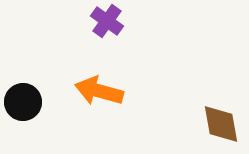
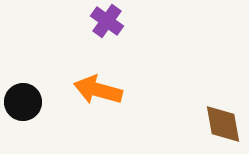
orange arrow: moved 1 px left, 1 px up
brown diamond: moved 2 px right
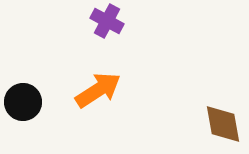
purple cross: rotated 8 degrees counterclockwise
orange arrow: rotated 132 degrees clockwise
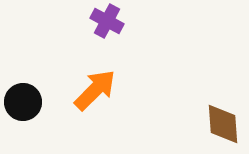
orange arrow: moved 3 px left; rotated 12 degrees counterclockwise
brown diamond: rotated 6 degrees clockwise
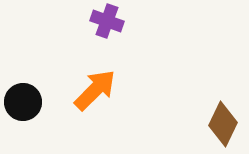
purple cross: rotated 8 degrees counterclockwise
brown diamond: rotated 30 degrees clockwise
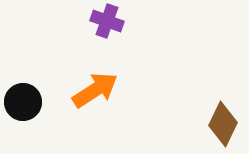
orange arrow: rotated 12 degrees clockwise
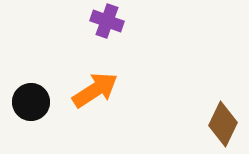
black circle: moved 8 px right
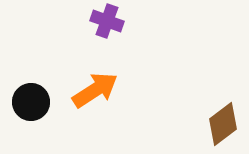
brown diamond: rotated 27 degrees clockwise
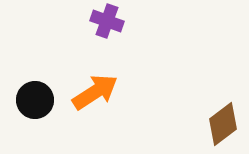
orange arrow: moved 2 px down
black circle: moved 4 px right, 2 px up
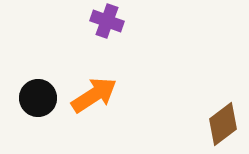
orange arrow: moved 1 px left, 3 px down
black circle: moved 3 px right, 2 px up
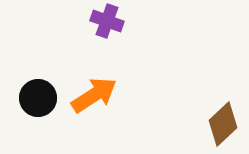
brown diamond: rotated 6 degrees counterclockwise
